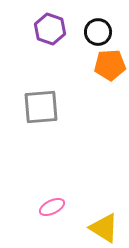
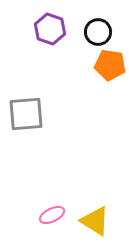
orange pentagon: rotated 12 degrees clockwise
gray square: moved 15 px left, 7 px down
pink ellipse: moved 8 px down
yellow triangle: moved 9 px left, 7 px up
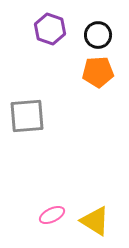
black circle: moved 3 px down
orange pentagon: moved 12 px left, 7 px down; rotated 12 degrees counterclockwise
gray square: moved 1 px right, 2 px down
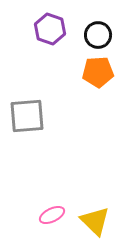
yellow triangle: rotated 12 degrees clockwise
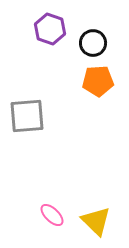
black circle: moved 5 px left, 8 px down
orange pentagon: moved 9 px down
pink ellipse: rotated 70 degrees clockwise
yellow triangle: moved 1 px right
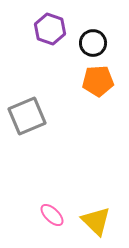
gray square: rotated 18 degrees counterclockwise
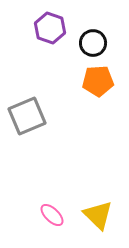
purple hexagon: moved 1 px up
yellow triangle: moved 2 px right, 6 px up
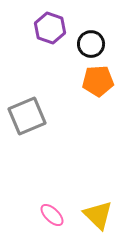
black circle: moved 2 px left, 1 px down
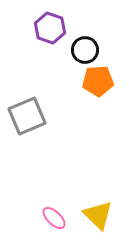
black circle: moved 6 px left, 6 px down
pink ellipse: moved 2 px right, 3 px down
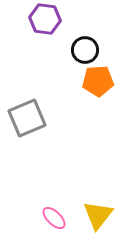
purple hexagon: moved 5 px left, 9 px up; rotated 12 degrees counterclockwise
gray square: moved 2 px down
yellow triangle: rotated 24 degrees clockwise
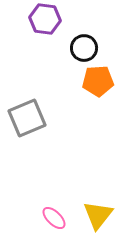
black circle: moved 1 px left, 2 px up
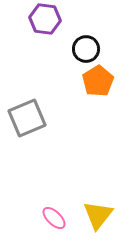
black circle: moved 2 px right, 1 px down
orange pentagon: rotated 28 degrees counterclockwise
